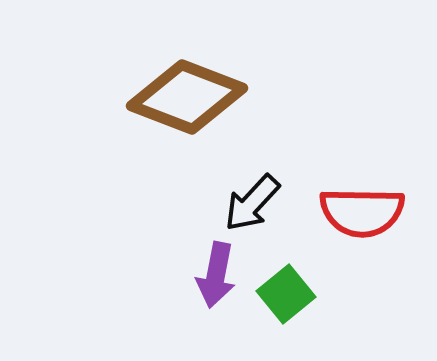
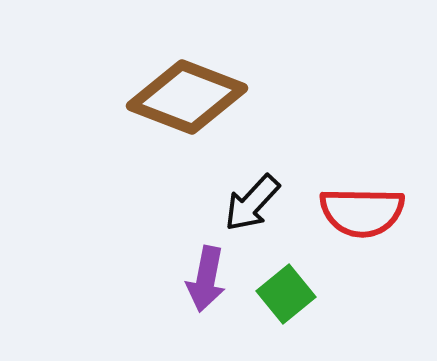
purple arrow: moved 10 px left, 4 px down
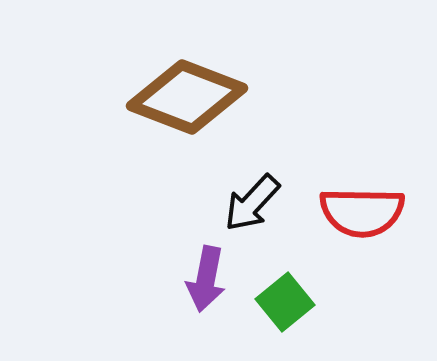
green square: moved 1 px left, 8 px down
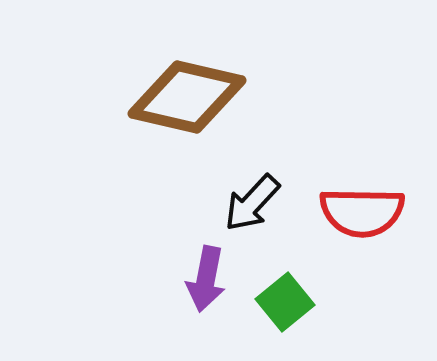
brown diamond: rotated 8 degrees counterclockwise
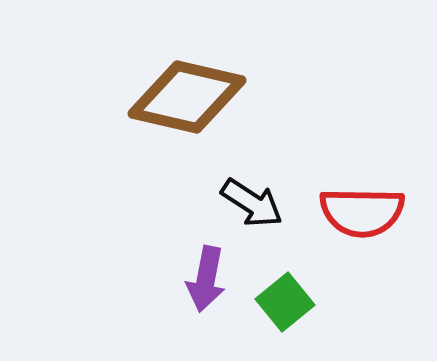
black arrow: rotated 100 degrees counterclockwise
